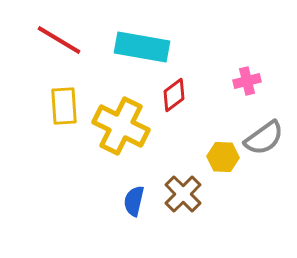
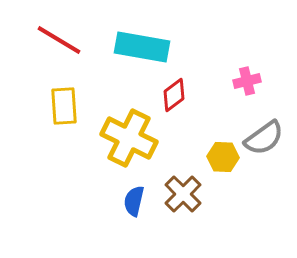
yellow cross: moved 8 px right, 12 px down
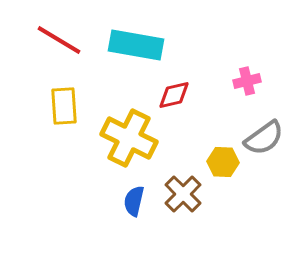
cyan rectangle: moved 6 px left, 2 px up
red diamond: rotated 24 degrees clockwise
yellow hexagon: moved 5 px down
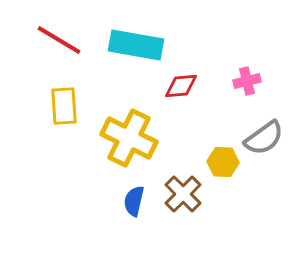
red diamond: moved 7 px right, 9 px up; rotated 8 degrees clockwise
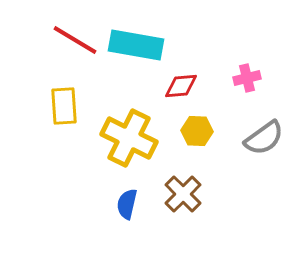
red line: moved 16 px right
pink cross: moved 3 px up
yellow hexagon: moved 26 px left, 31 px up
blue semicircle: moved 7 px left, 3 px down
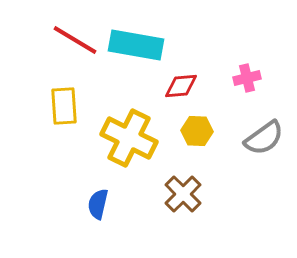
blue semicircle: moved 29 px left
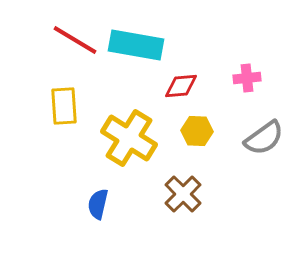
pink cross: rotated 8 degrees clockwise
yellow cross: rotated 6 degrees clockwise
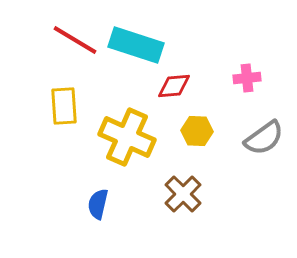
cyan rectangle: rotated 8 degrees clockwise
red diamond: moved 7 px left
yellow cross: moved 2 px left, 1 px up; rotated 8 degrees counterclockwise
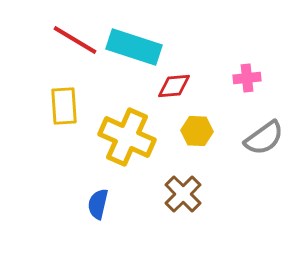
cyan rectangle: moved 2 px left, 2 px down
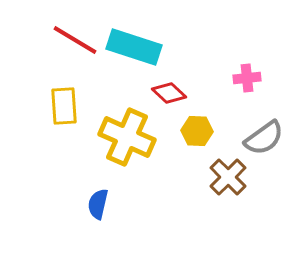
red diamond: moved 5 px left, 7 px down; rotated 48 degrees clockwise
brown cross: moved 45 px right, 17 px up
